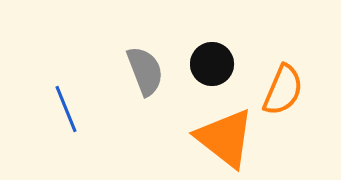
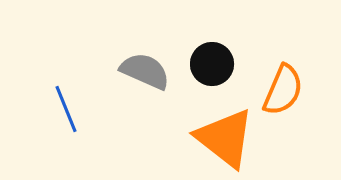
gray semicircle: rotated 45 degrees counterclockwise
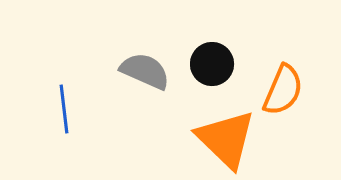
blue line: moved 2 px left; rotated 15 degrees clockwise
orange triangle: moved 1 px right, 1 px down; rotated 6 degrees clockwise
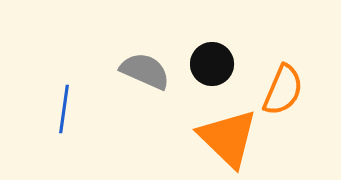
blue line: rotated 15 degrees clockwise
orange triangle: moved 2 px right, 1 px up
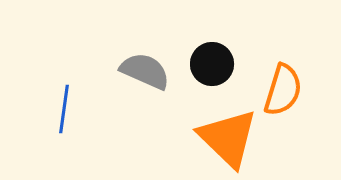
orange semicircle: rotated 6 degrees counterclockwise
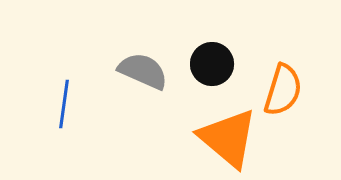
gray semicircle: moved 2 px left
blue line: moved 5 px up
orange triangle: rotated 4 degrees counterclockwise
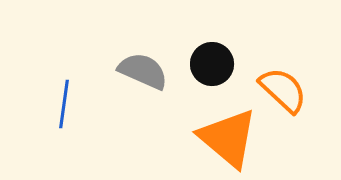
orange semicircle: rotated 64 degrees counterclockwise
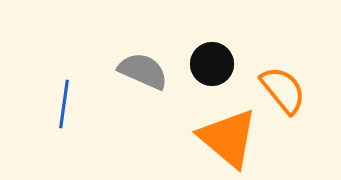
orange semicircle: rotated 8 degrees clockwise
